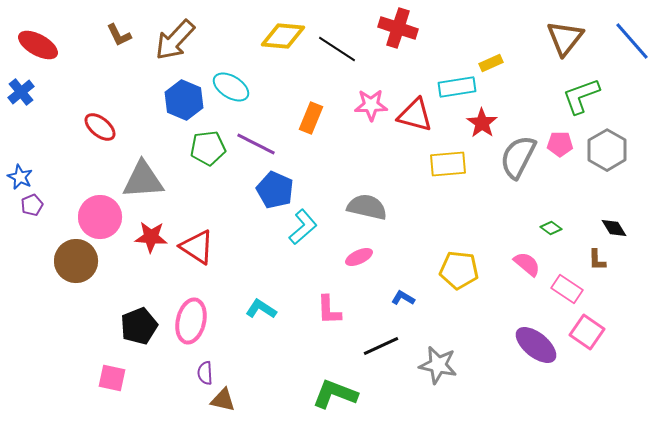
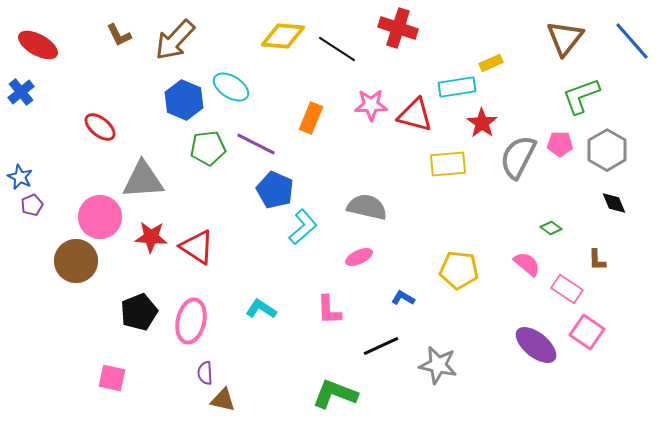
black diamond at (614, 228): moved 25 px up; rotated 8 degrees clockwise
black pentagon at (139, 326): moved 14 px up
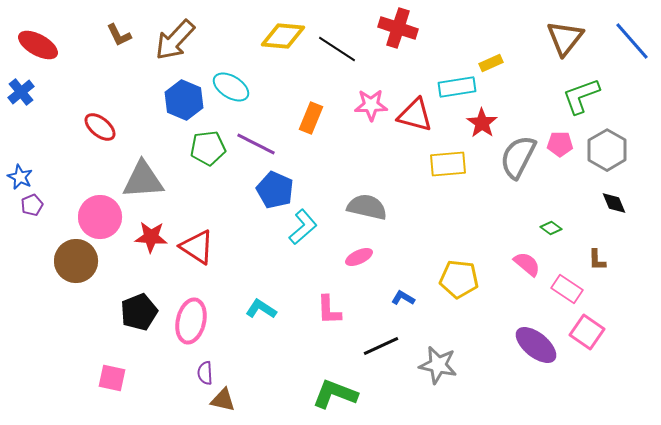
yellow pentagon at (459, 270): moved 9 px down
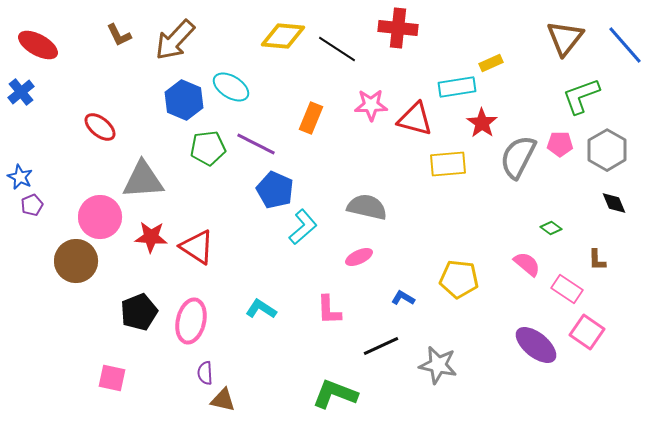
red cross at (398, 28): rotated 12 degrees counterclockwise
blue line at (632, 41): moved 7 px left, 4 px down
red triangle at (415, 115): moved 4 px down
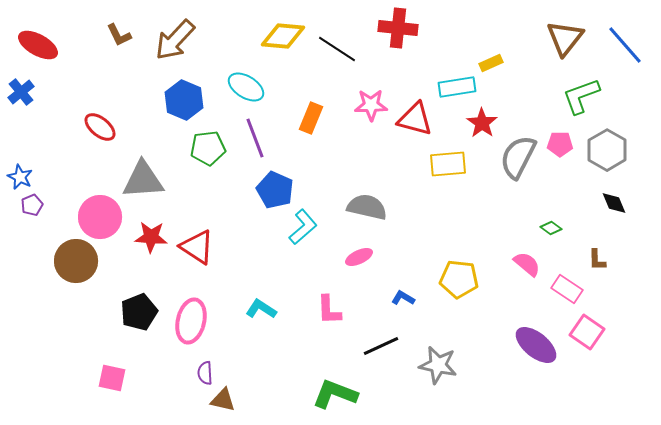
cyan ellipse at (231, 87): moved 15 px right
purple line at (256, 144): moved 1 px left, 6 px up; rotated 42 degrees clockwise
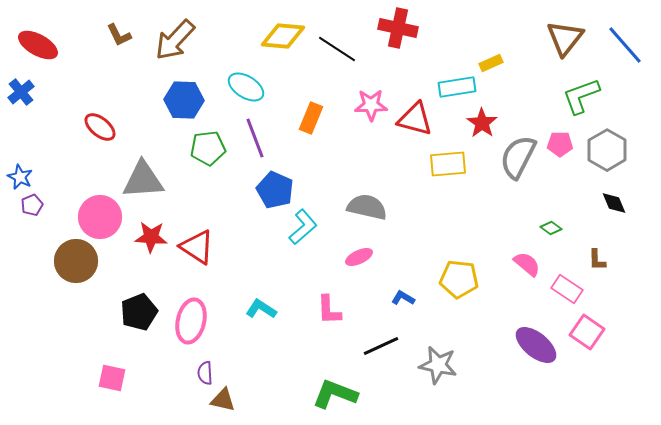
red cross at (398, 28): rotated 6 degrees clockwise
blue hexagon at (184, 100): rotated 21 degrees counterclockwise
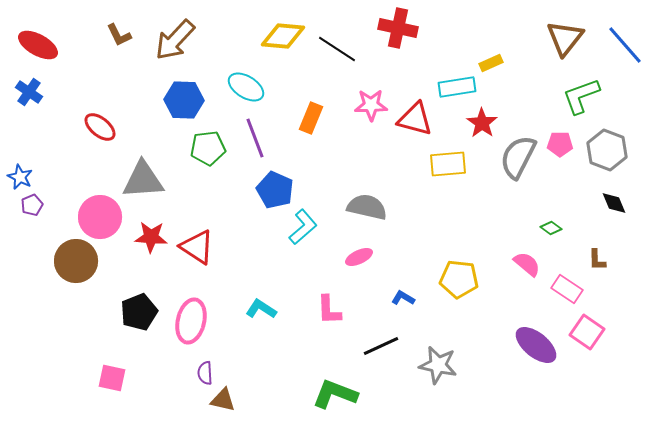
blue cross at (21, 92): moved 8 px right; rotated 16 degrees counterclockwise
gray hexagon at (607, 150): rotated 9 degrees counterclockwise
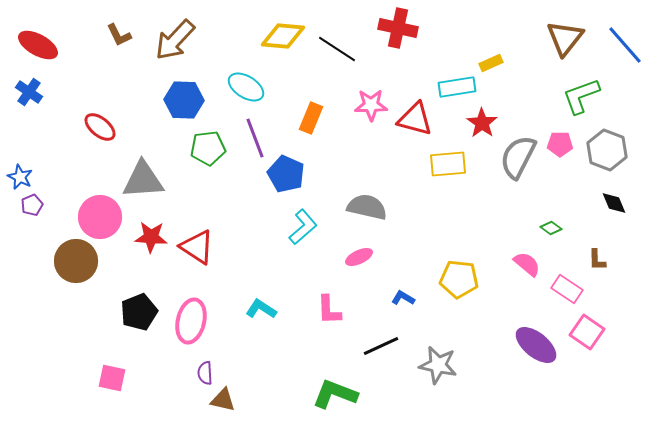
blue pentagon at (275, 190): moved 11 px right, 16 px up
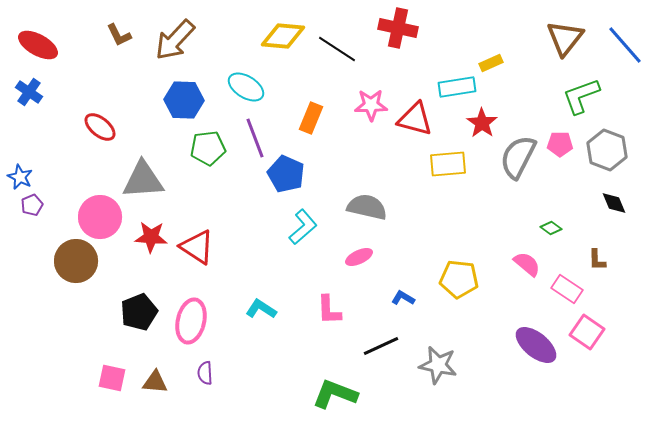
brown triangle at (223, 400): moved 68 px left, 18 px up; rotated 8 degrees counterclockwise
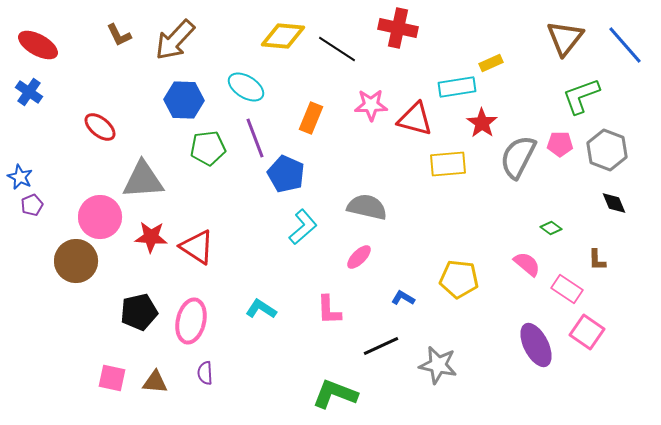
pink ellipse at (359, 257): rotated 20 degrees counterclockwise
black pentagon at (139, 312): rotated 9 degrees clockwise
purple ellipse at (536, 345): rotated 24 degrees clockwise
